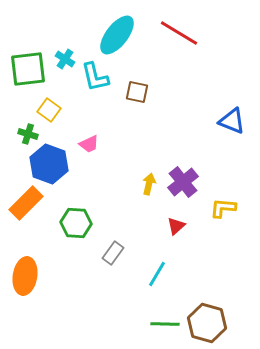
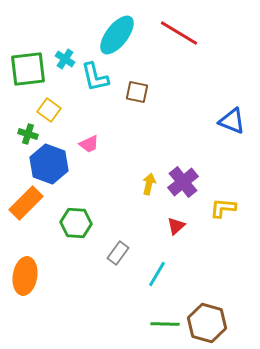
gray rectangle: moved 5 px right
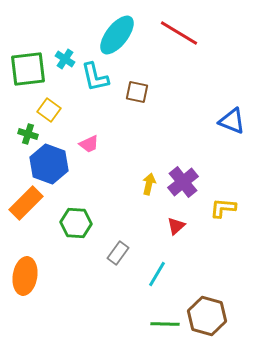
brown hexagon: moved 7 px up
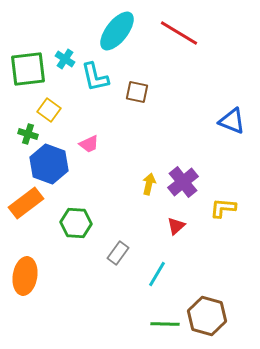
cyan ellipse: moved 4 px up
orange rectangle: rotated 8 degrees clockwise
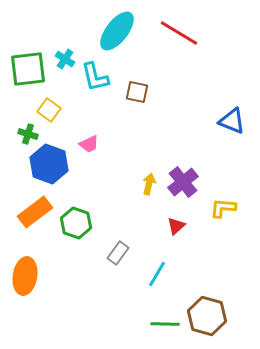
orange rectangle: moved 9 px right, 9 px down
green hexagon: rotated 16 degrees clockwise
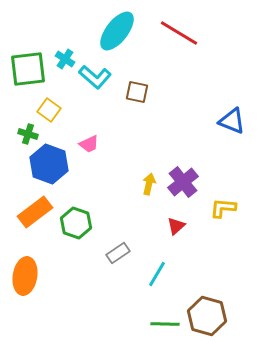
cyan L-shape: rotated 36 degrees counterclockwise
gray rectangle: rotated 20 degrees clockwise
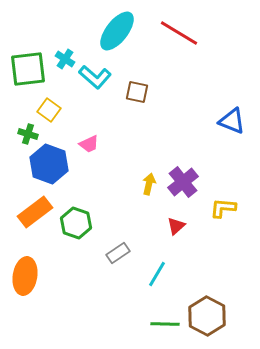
brown hexagon: rotated 12 degrees clockwise
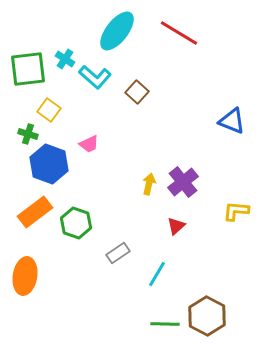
brown square: rotated 30 degrees clockwise
yellow L-shape: moved 13 px right, 3 px down
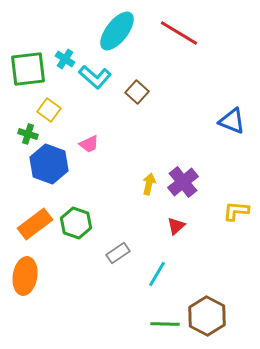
orange rectangle: moved 12 px down
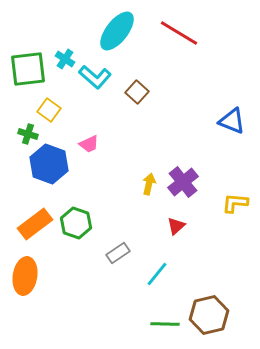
yellow L-shape: moved 1 px left, 8 px up
cyan line: rotated 8 degrees clockwise
brown hexagon: moved 2 px right, 1 px up; rotated 18 degrees clockwise
